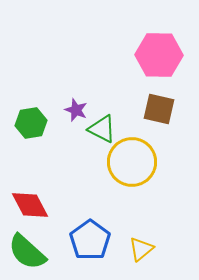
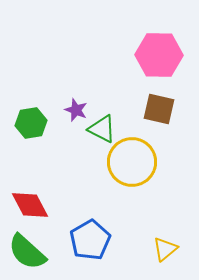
blue pentagon: rotated 6 degrees clockwise
yellow triangle: moved 24 px right
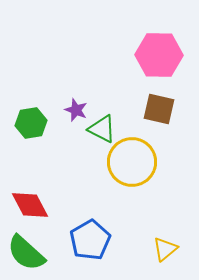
green semicircle: moved 1 px left, 1 px down
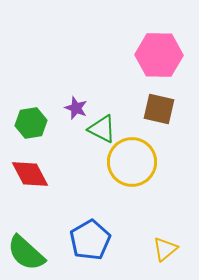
purple star: moved 2 px up
red diamond: moved 31 px up
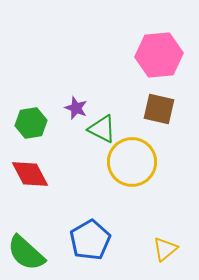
pink hexagon: rotated 6 degrees counterclockwise
